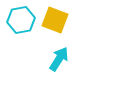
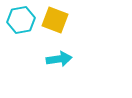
cyan arrow: rotated 50 degrees clockwise
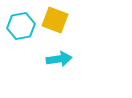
cyan hexagon: moved 6 px down
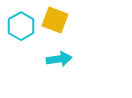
cyan hexagon: rotated 20 degrees counterclockwise
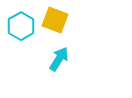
cyan arrow: rotated 50 degrees counterclockwise
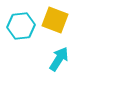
cyan hexagon: rotated 24 degrees clockwise
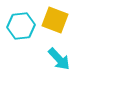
cyan arrow: rotated 105 degrees clockwise
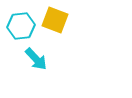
cyan arrow: moved 23 px left
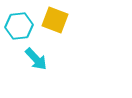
cyan hexagon: moved 2 px left
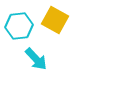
yellow square: rotated 8 degrees clockwise
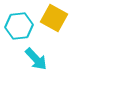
yellow square: moved 1 px left, 2 px up
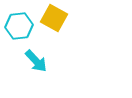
cyan arrow: moved 2 px down
